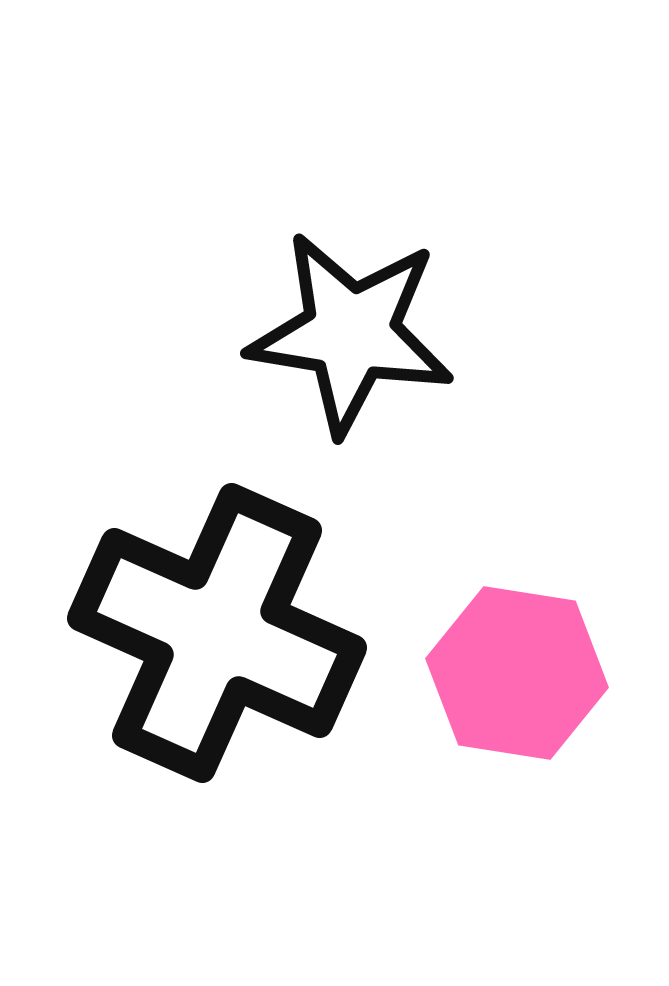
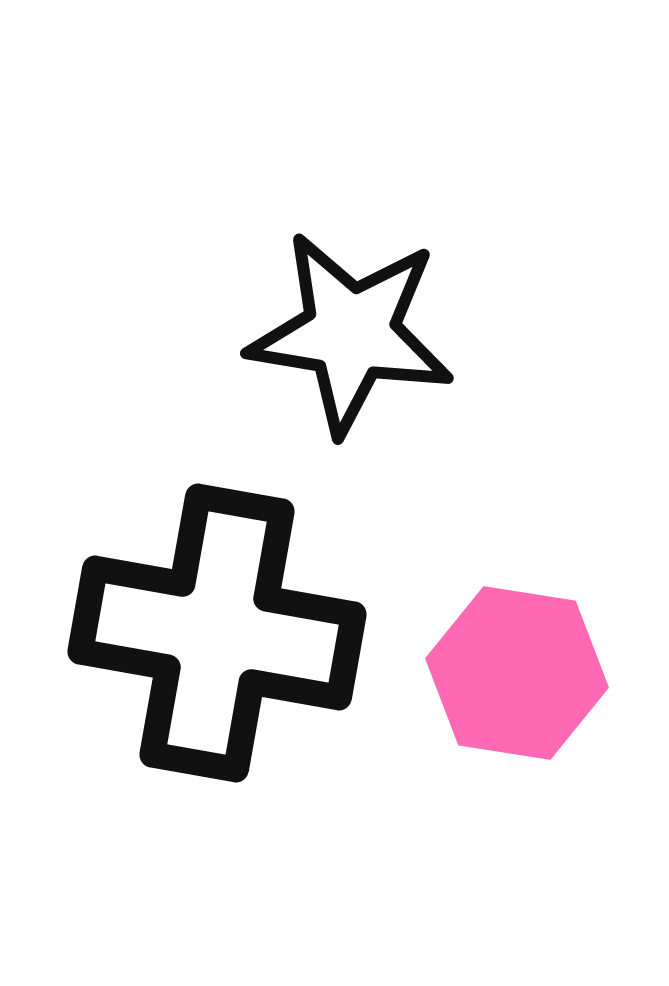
black cross: rotated 14 degrees counterclockwise
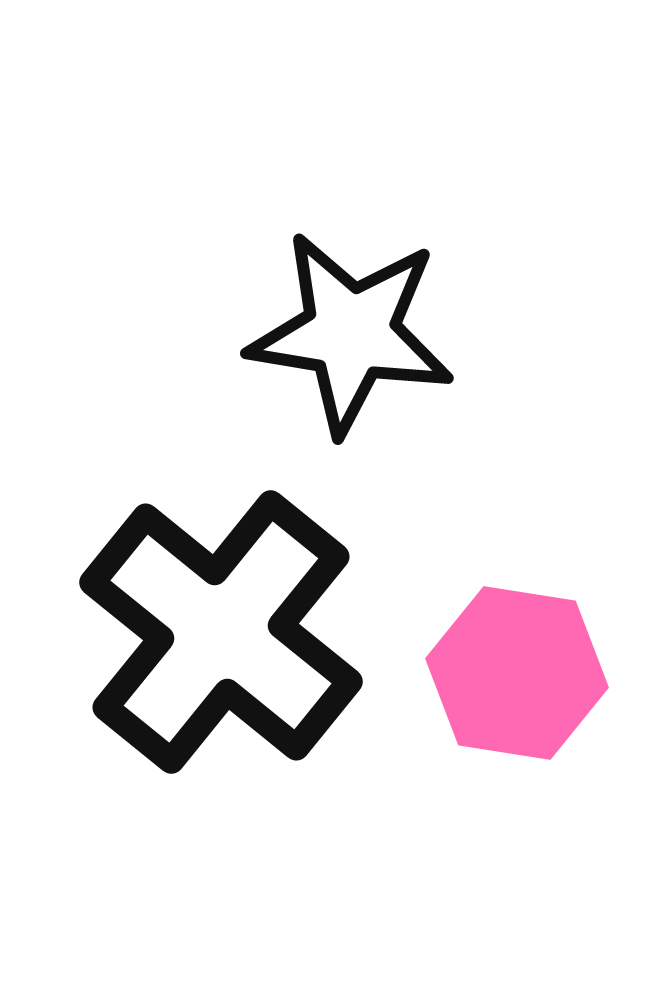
black cross: moved 4 px right, 1 px up; rotated 29 degrees clockwise
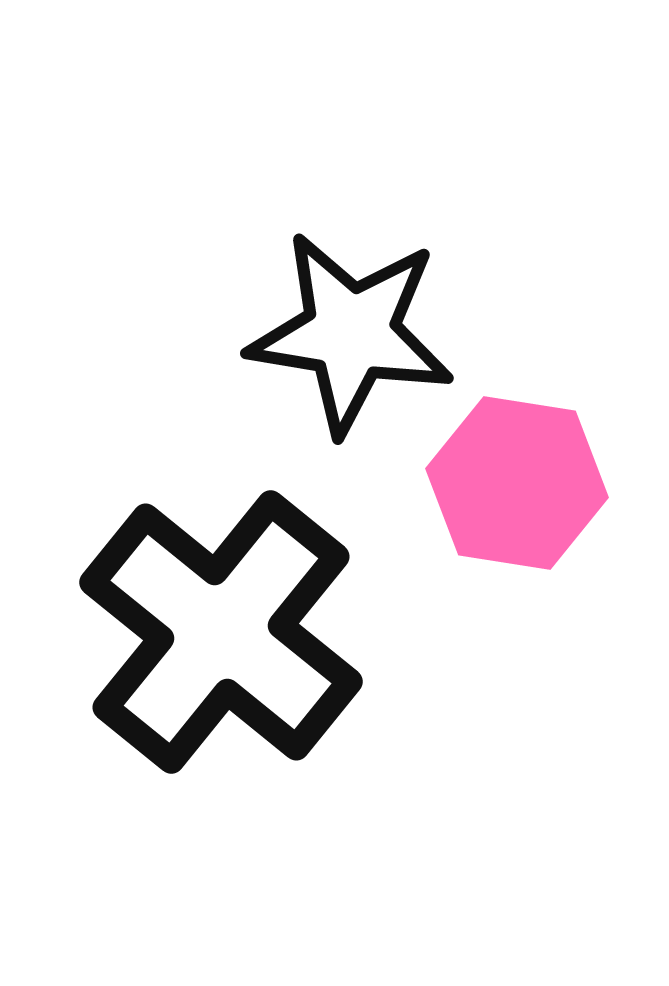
pink hexagon: moved 190 px up
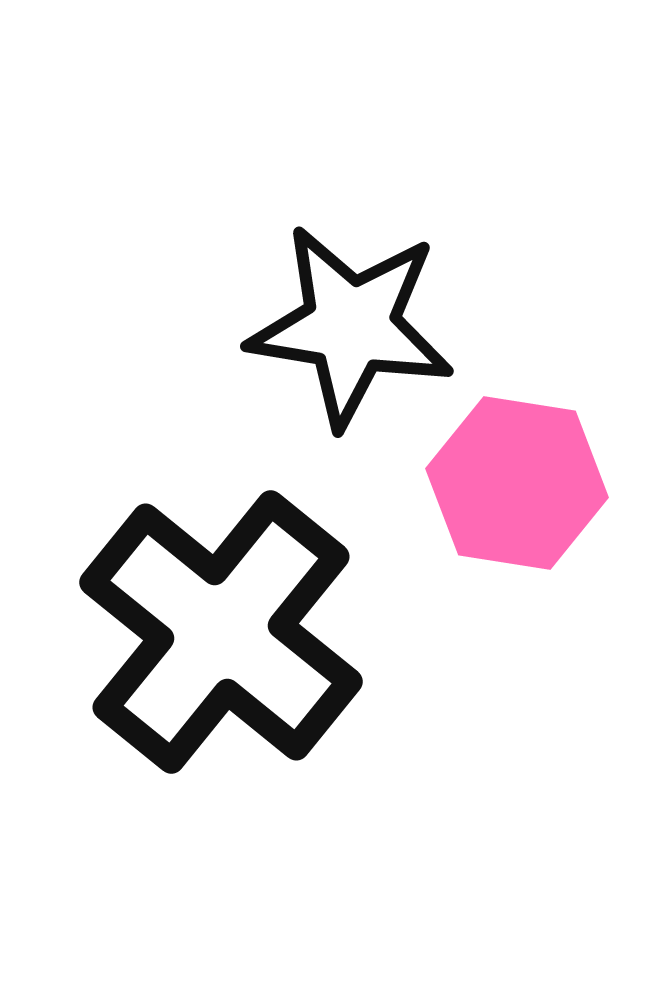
black star: moved 7 px up
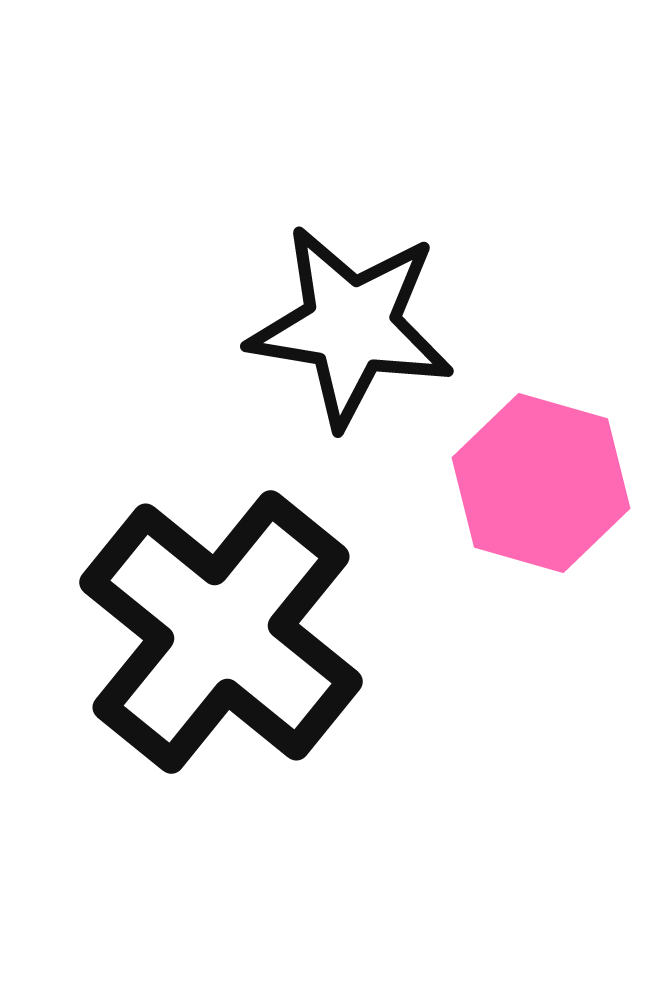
pink hexagon: moved 24 px right; rotated 7 degrees clockwise
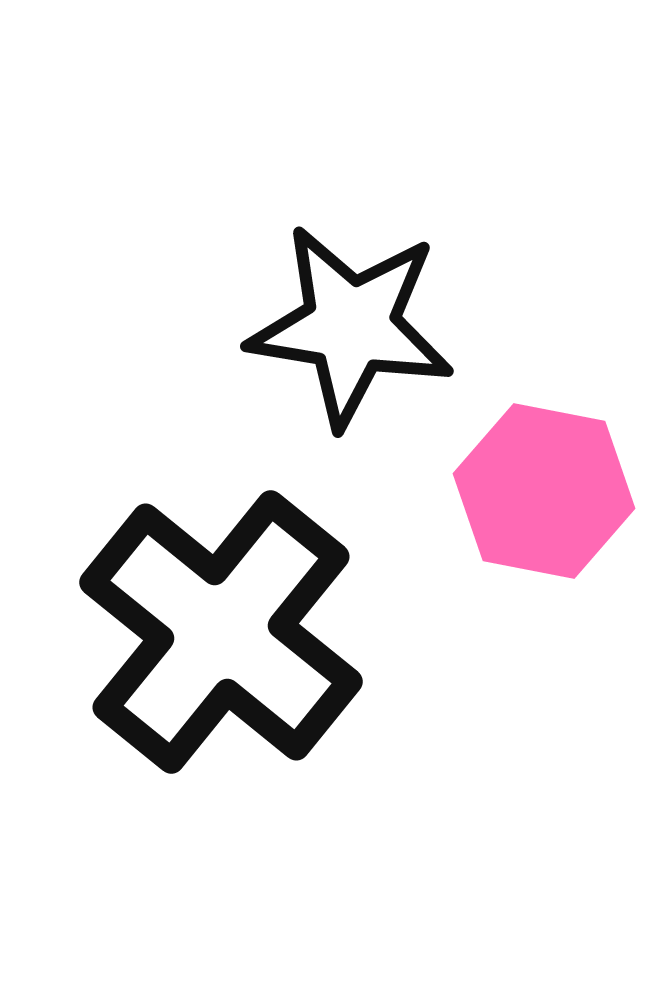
pink hexagon: moved 3 px right, 8 px down; rotated 5 degrees counterclockwise
